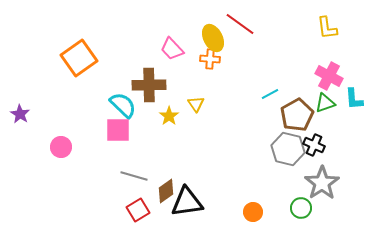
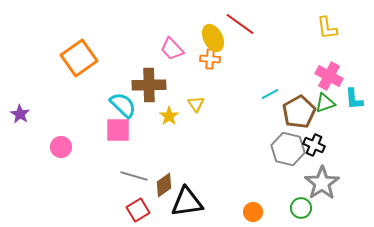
brown pentagon: moved 2 px right, 3 px up
brown diamond: moved 2 px left, 6 px up
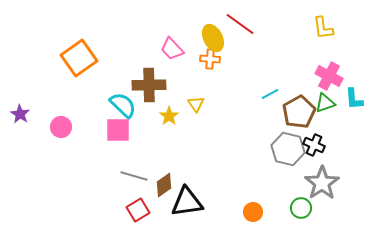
yellow L-shape: moved 4 px left
pink circle: moved 20 px up
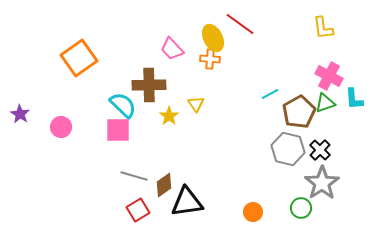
black cross: moved 6 px right, 5 px down; rotated 20 degrees clockwise
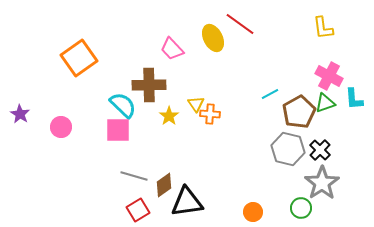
orange cross: moved 55 px down
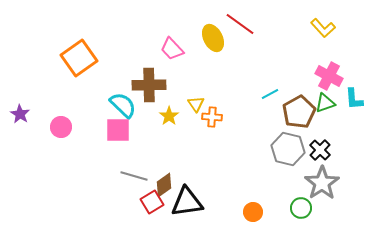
yellow L-shape: rotated 35 degrees counterclockwise
orange cross: moved 2 px right, 3 px down
red square: moved 14 px right, 8 px up
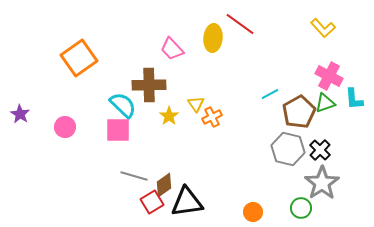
yellow ellipse: rotated 32 degrees clockwise
orange cross: rotated 30 degrees counterclockwise
pink circle: moved 4 px right
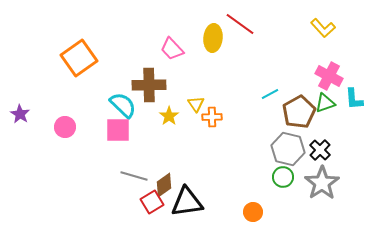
orange cross: rotated 24 degrees clockwise
green circle: moved 18 px left, 31 px up
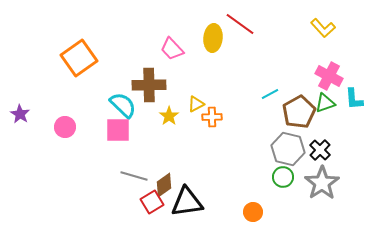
yellow triangle: rotated 36 degrees clockwise
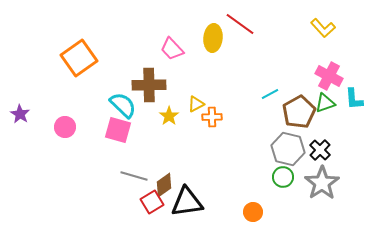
pink square: rotated 16 degrees clockwise
